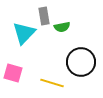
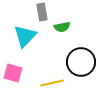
gray rectangle: moved 2 px left, 4 px up
cyan triangle: moved 1 px right, 3 px down
yellow line: rotated 30 degrees counterclockwise
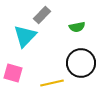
gray rectangle: moved 3 px down; rotated 54 degrees clockwise
green semicircle: moved 15 px right
black circle: moved 1 px down
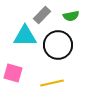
green semicircle: moved 6 px left, 11 px up
cyan triangle: rotated 45 degrees clockwise
black circle: moved 23 px left, 18 px up
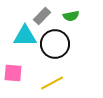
gray rectangle: moved 1 px down
black circle: moved 3 px left, 1 px up
pink square: rotated 12 degrees counterclockwise
yellow line: rotated 15 degrees counterclockwise
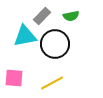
cyan triangle: rotated 10 degrees counterclockwise
pink square: moved 1 px right, 5 px down
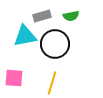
gray rectangle: rotated 30 degrees clockwise
yellow line: rotated 45 degrees counterclockwise
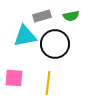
yellow line: moved 4 px left; rotated 10 degrees counterclockwise
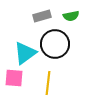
cyan triangle: moved 17 px down; rotated 25 degrees counterclockwise
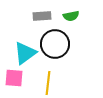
gray rectangle: rotated 12 degrees clockwise
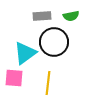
black circle: moved 1 px left, 2 px up
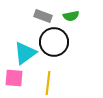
gray rectangle: moved 1 px right; rotated 24 degrees clockwise
